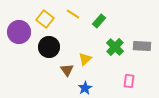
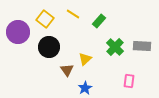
purple circle: moved 1 px left
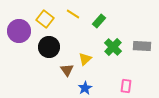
purple circle: moved 1 px right, 1 px up
green cross: moved 2 px left
pink rectangle: moved 3 px left, 5 px down
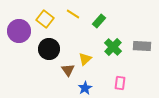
black circle: moved 2 px down
brown triangle: moved 1 px right
pink rectangle: moved 6 px left, 3 px up
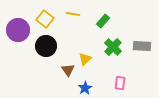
yellow line: rotated 24 degrees counterclockwise
green rectangle: moved 4 px right
purple circle: moved 1 px left, 1 px up
black circle: moved 3 px left, 3 px up
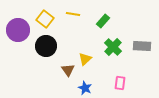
blue star: rotated 16 degrees counterclockwise
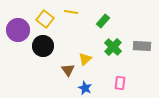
yellow line: moved 2 px left, 2 px up
black circle: moved 3 px left
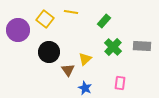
green rectangle: moved 1 px right
black circle: moved 6 px right, 6 px down
